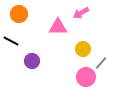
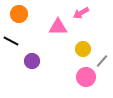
gray line: moved 1 px right, 2 px up
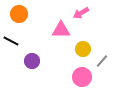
pink triangle: moved 3 px right, 3 px down
pink circle: moved 4 px left
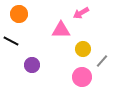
purple circle: moved 4 px down
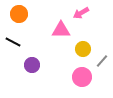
black line: moved 2 px right, 1 px down
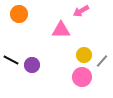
pink arrow: moved 2 px up
black line: moved 2 px left, 18 px down
yellow circle: moved 1 px right, 6 px down
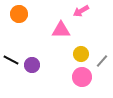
yellow circle: moved 3 px left, 1 px up
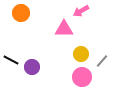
orange circle: moved 2 px right, 1 px up
pink triangle: moved 3 px right, 1 px up
purple circle: moved 2 px down
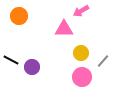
orange circle: moved 2 px left, 3 px down
yellow circle: moved 1 px up
gray line: moved 1 px right
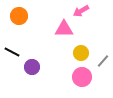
black line: moved 1 px right, 8 px up
